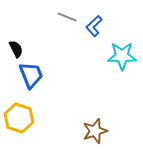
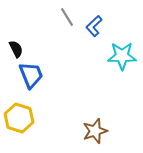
gray line: rotated 36 degrees clockwise
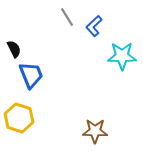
black semicircle: moved 2 px left
brown star: rotated 20 degrees clockwise
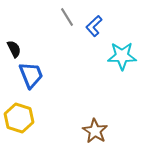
brown star: rotated 30 degrees clockwise
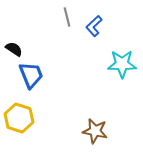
gray line: rotated 18 degrees clockwise
black semicircle: rotated 30 degrees counterclockwise
cyan star: moved 8 px down
brown star: rotated 20 degrees counterclockwise
